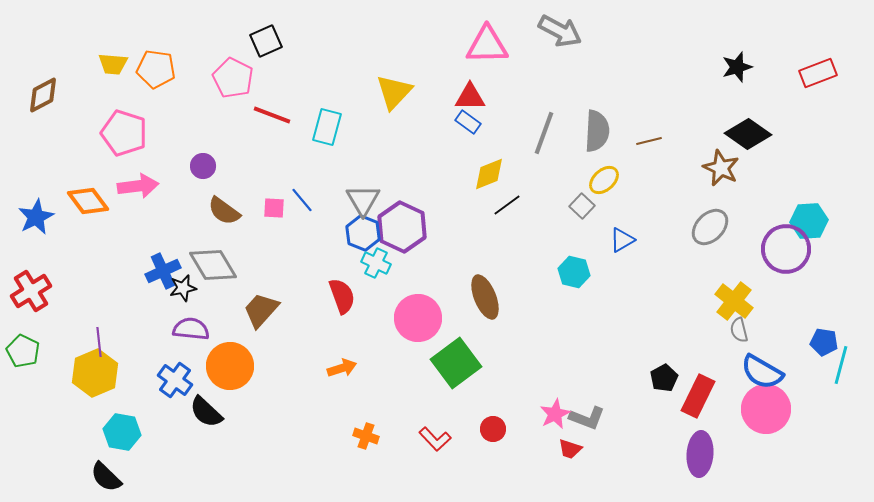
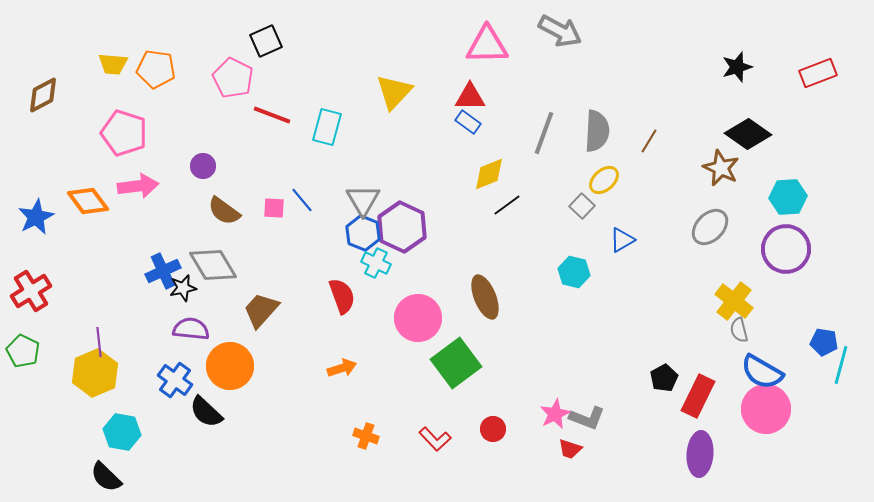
brown line at (649, 141): rotated 45 degrees counterclockwise
cyan hexagon at (809, 221): moved 21 px left, 24 px up
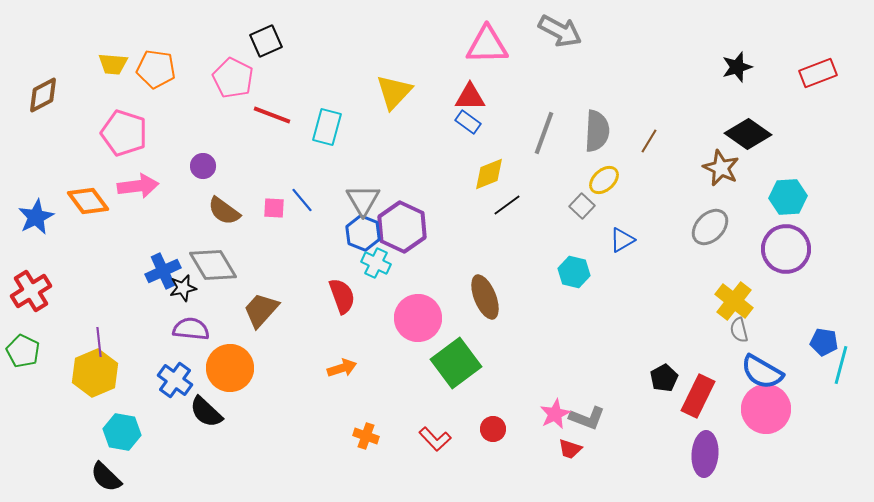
orange circle at (230, 366): moved 2 px down
purple ellipse at (700, 454): moved 5 px right
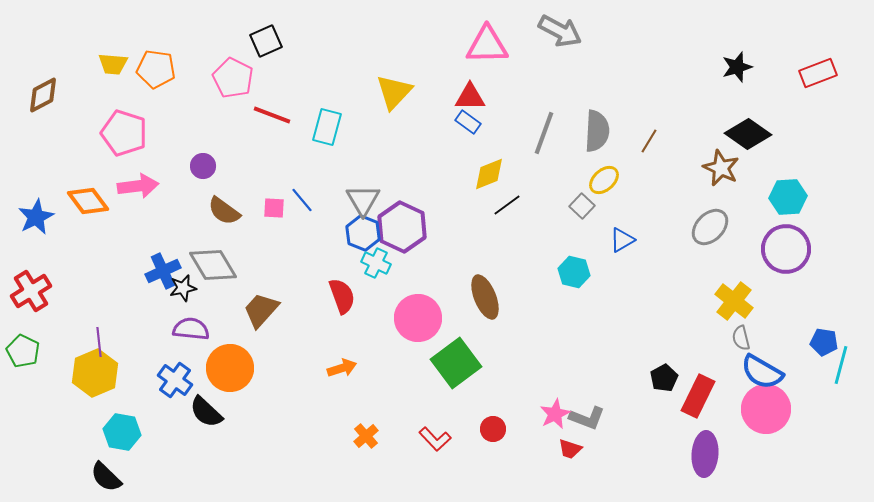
gray semicircle at (739, 330): moved 2 px right, 8 px down
orange cross at (366, 436): rotated 30 degrees clockwise
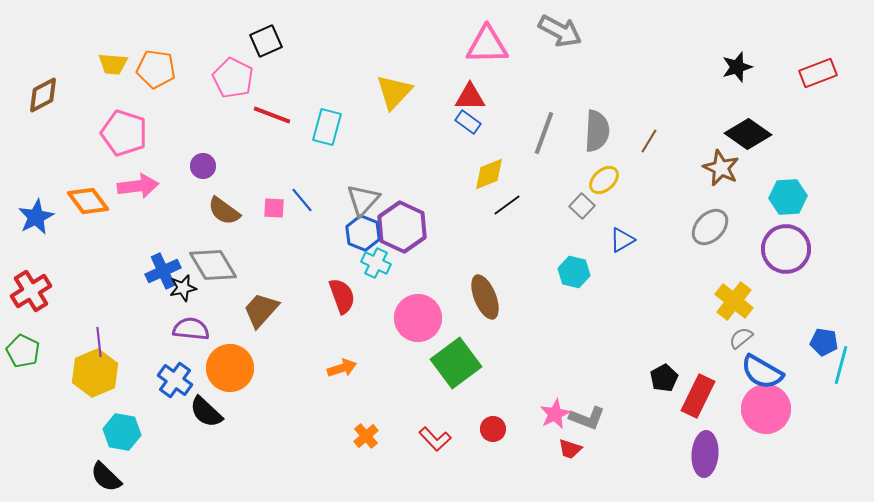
gray triangle at (363, 200): rotated 12 degrees clockwise
gray semicircle at (741, 338): rotated 65 degrees clockwise
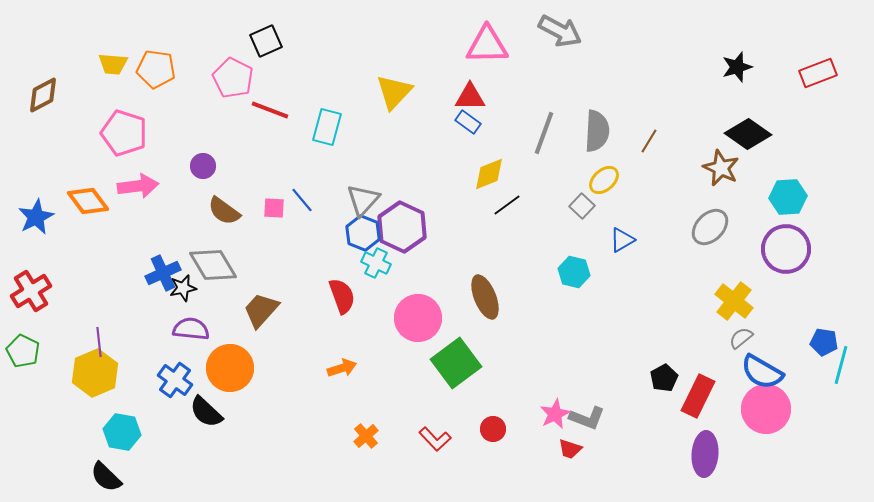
red line at (272, 115): moved 2 px left, 5 px up
blue cross at (163, 271): moved 2 px down
